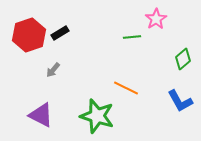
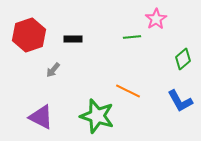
black rectangle: moved 13 px right, 6 px down; rotated 30 degrees clockwise
orange line: moved 2 px right, 3 px down
purple triangle: moved 2 px down
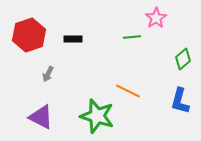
pink star: moved 1 px up
gray arrow: moved 5 px left, 4 px down; rotated 14 degrees counterclockwise
blue L-shape: rotated 44 degrees clockwise
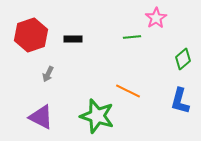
red hexagon: moved 2 px right
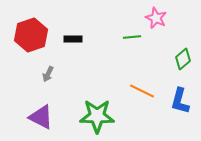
pink star: rotated 15 degrees counterclockwise
orange line: moved 14 px right
green star: rotated 16 degrees counterclockwise
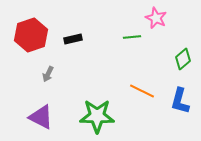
black rectangle: rotated 12 degrees counterclockwise
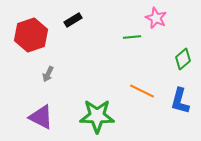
black rectangle: moved 19 px up; rotated 18 degrees counterclockwise
